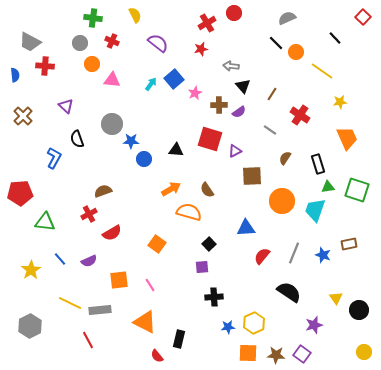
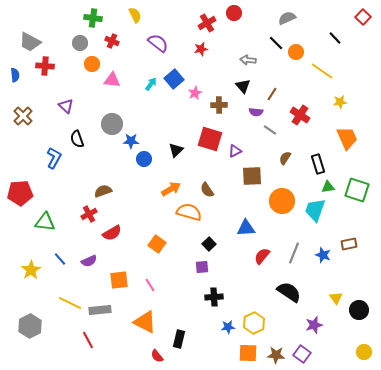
gray arrow at (231, 66): moved 17 px right, 6 px up
purple semicircle at (239, 112): moved 17 px right; rotated 40 degrees clockwise
black triangle at (176, 150): rotated 49 degrees counterclockwise
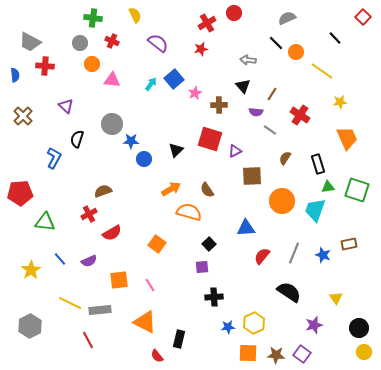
black semicircle at (77, 139): rotated 36 degrees clockwise
black circle at (359, 310): moved 18 px down
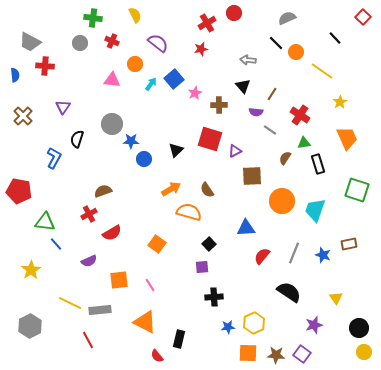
orange circle at (92, 64): moved 43 px right
yellow star at (340, 102): rotated 24 degrees counterclockwise
purple triangle at (66, 106): moved 3 px left, 1 px down; rotated 21 degrees clockwise
green triangle at (328, 187): moved 24 px left, 44 px up
red pentagon at (20, 193): moved 1 px left, 2 px up; rotated 15 degrees clockwise
blue line at (60, 259): moved 4 px left, 15 px up
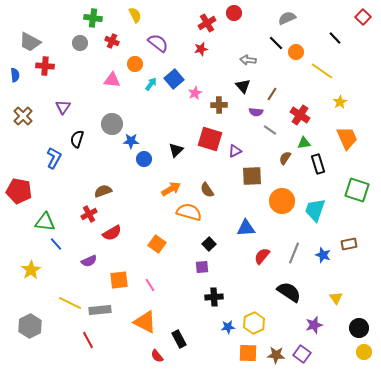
black rectangle at (179, 339): rotated 42 degrees counterclockwise
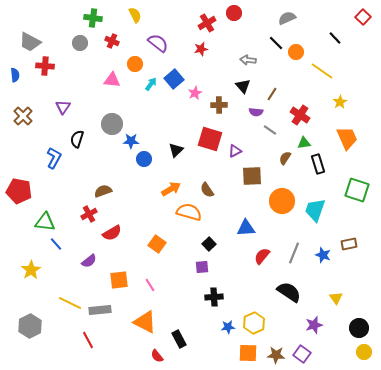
purple semicircle at (89, 261): rotated 14 degrees counterclockwise
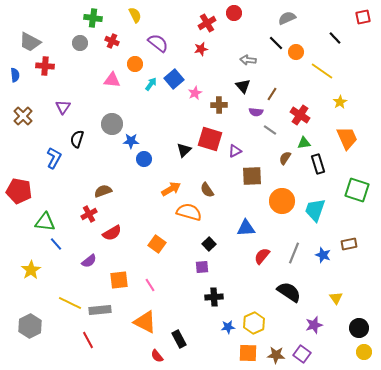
red square at (363, 17): rotated 35 degrees clockwise
black triangle at (176, 150): moved 8 px right
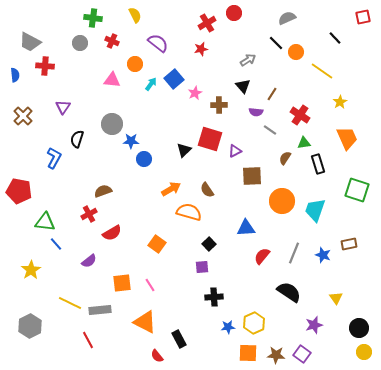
gray arrow at (248, 60): rotated 140 degrees clockwise
orange square at (119, 280): moved 3 px right, 3 px down
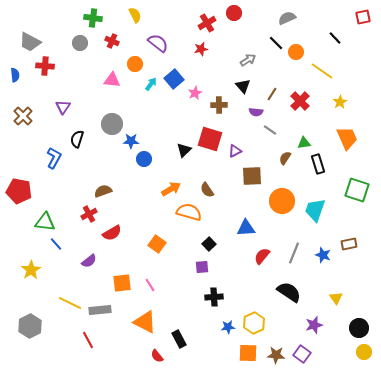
red cross at (300, 115): moved 14 px up; rotated 12 degrees clockwise
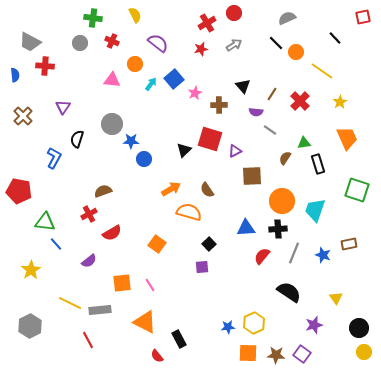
gray arrow at (248, 60): moved 14 px left, 15 px up
black cross at (214, 297): moved 64 px right, 68 px up
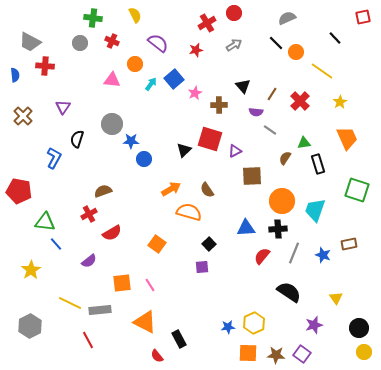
red star at (201, 49): moved 5 px left, 1 px down
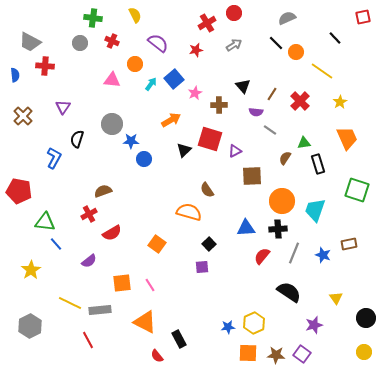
orange arrow at (171, 189): moved 69 px up
black circle at (359, 328): moved 7 px right, 10 px up
